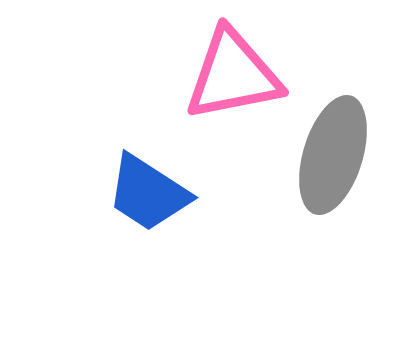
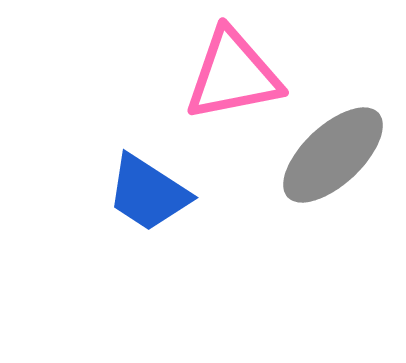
gray ellipse: rotated 30 degrees clockwise
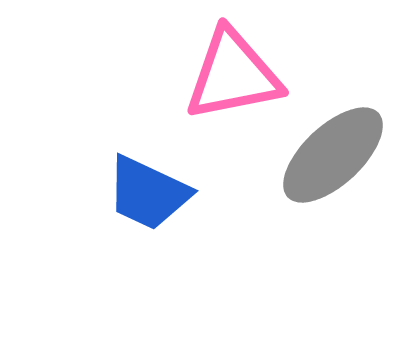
blue trapezoid: rotated 8 degrees counterclockwise
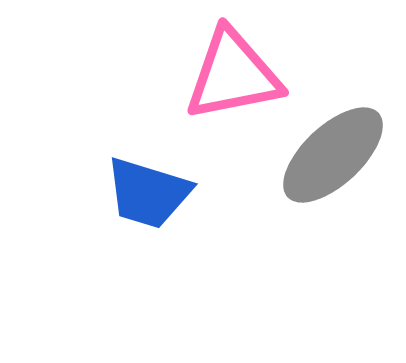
blue trapezoid: rotated 8 degrees counterclockwise
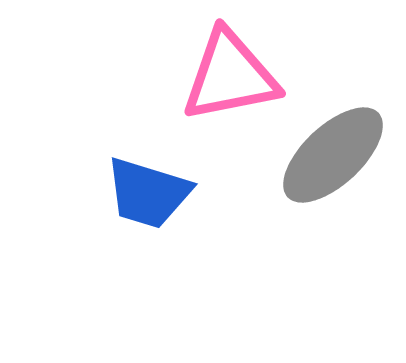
pink triangle: moved 3 px left, 1 px down
